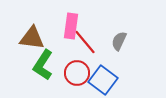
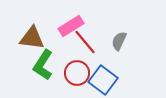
pink rectangle: rotated 50 degrees clockwise
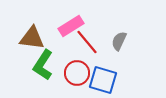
red line: moved 2 px right
blue square: rotated 20 degrees counterclockwise
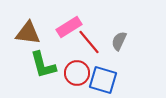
pink rectangle: moved 2 px left, 1 px down
brown triangle: moved 4 px left, 5 px up
red line: moved 2 px right
green L-shape: rotated 48 degrees counterclockwise
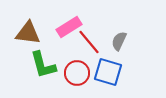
blue square: moved 5 px right, 8 px up
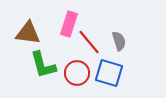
pink rectangle: moved 3 px up; rotated 40 degrees counterclockwise
gray semicircle: rotated 138 degrees clockwise
blue square: moved 1 px right, 1 px down
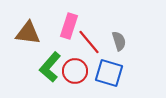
pink rectangle: moved 2 px down
green L-shape: moved 7 px right, 2 px down; rotated 56 degrees clockwise
red circle: moved 2 px left, 2 px up
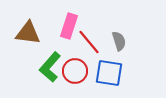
blue square: rotated 8 degrees counterclockwise
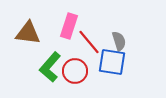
blue square: moved 3 px right, 11 px up
